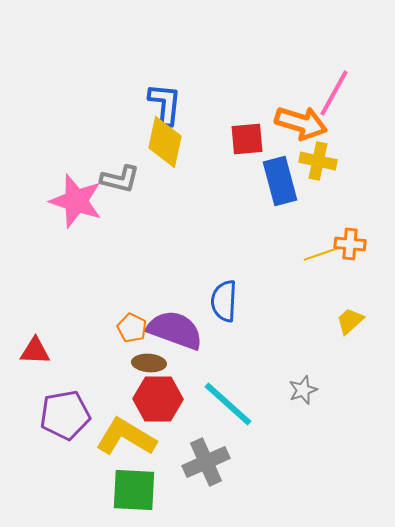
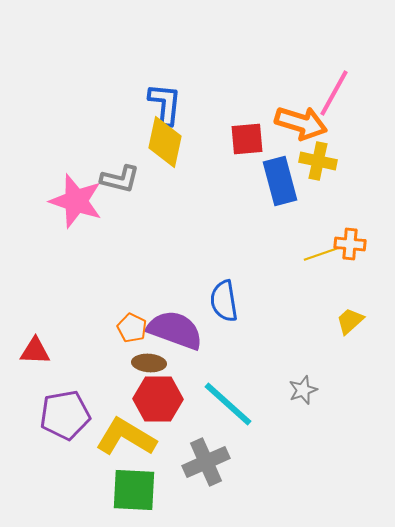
blue semicircle: rotated 12 degrees counterclockwise
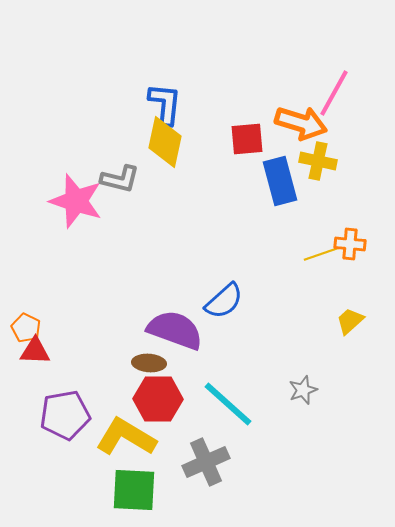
blue semicircle: rotated 123 degrees counterclockwise
orange pentagon: moved 106 px left
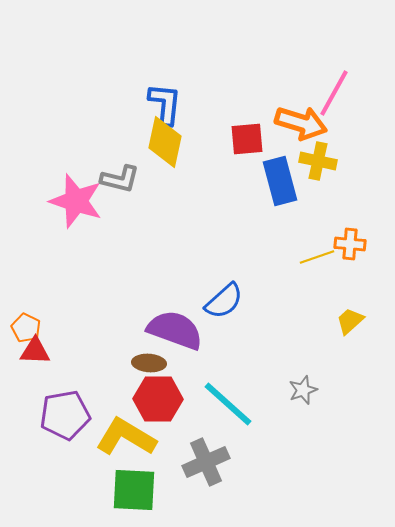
yellow line: moved 4 px left, 3 px down
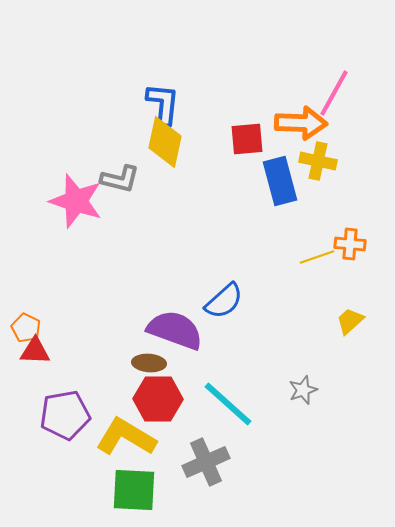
blue L-shape: moved 2 px left
orange arrow: rotated 15 degrees counterclockwise
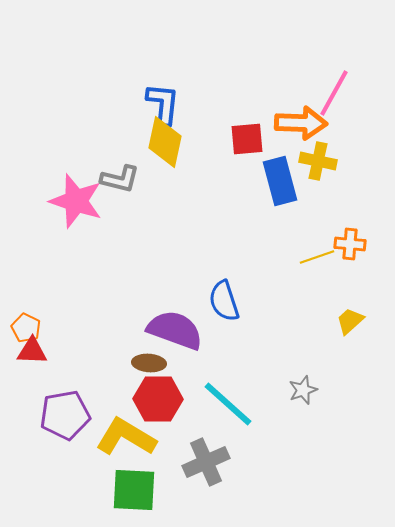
blue semicircle: rotated 114 degrees clockwise
red triangle: moved 3 px left
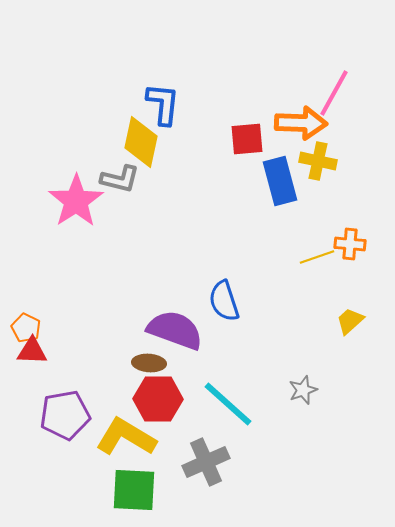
yellow diamond: moved 24 px left
pink star: rotated 20 degrees clockwise
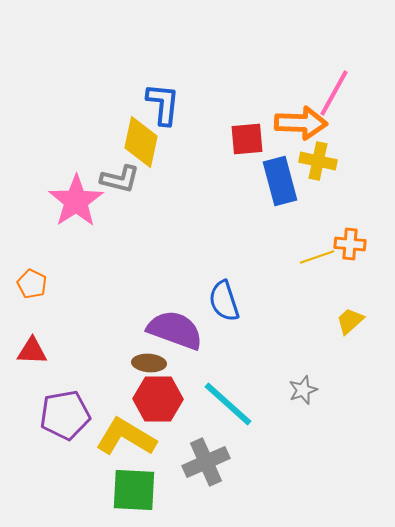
orange pentagon: moved 6 px right, 44 px up
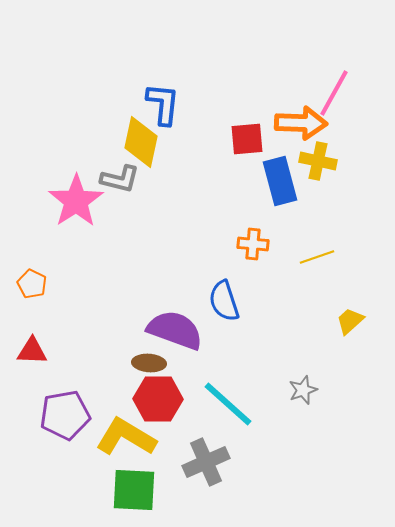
orange cross: moved 97 px left
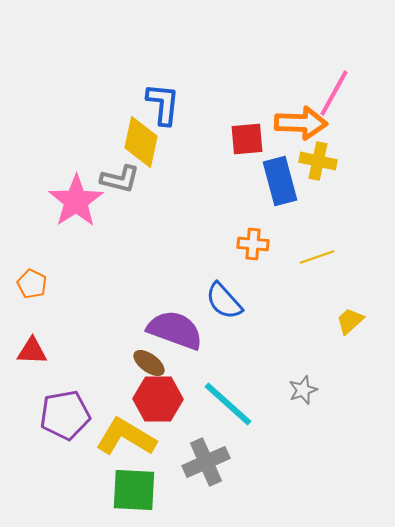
blue semicircle: rotated 24 degrees counterclockwise
brown ellipse: rotated 32 degrees clockwise
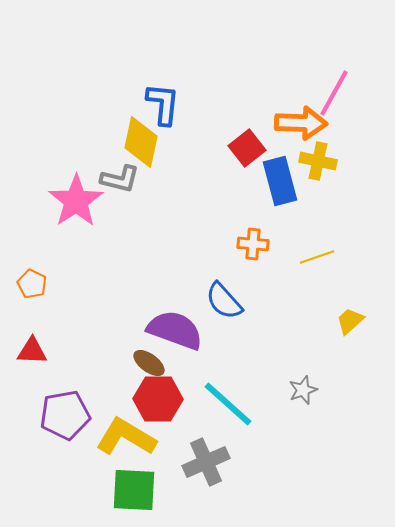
red square: moved 9 px down; rotated 33 degrees counterclockwise
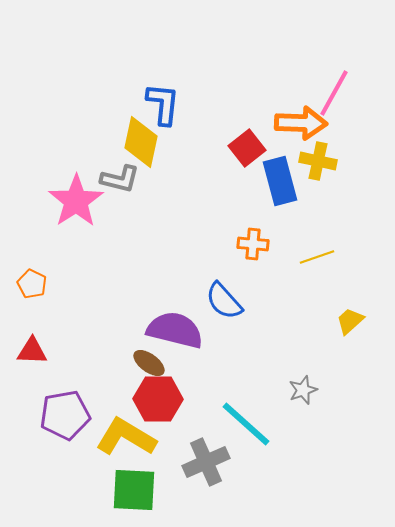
purple semicircle: rotated 6 degrees counterclockwise
cyan line: moved 18 px right, 20 px down
